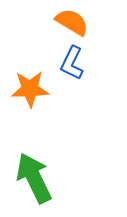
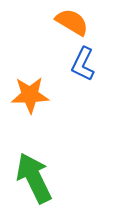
blue L-shape: moved 11 px right, 1 px down
orange star: moved 6 px down
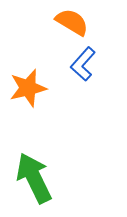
blue L-shape: rotated 16 degrees clockwise
orange star: moved 2 px left, 7 px up; rotated 12 degrees counterclockwise
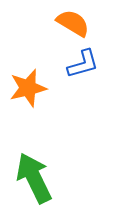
orange semicircle: moved 1 px right, 1 px down
blue L-shape: rotated 148 degrees counterclockwise
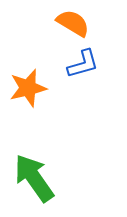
green arrow: rotated 9 degrees counterclockwise
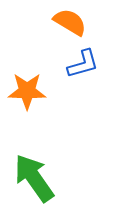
orange semicircle: moved 3 px left, 1 px up
orange star: moved 1 px left, 3 px down; rotated 15 degrees clockwise
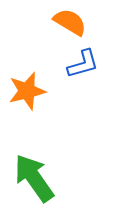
orange star: rotated 15 degrees counterclockwise
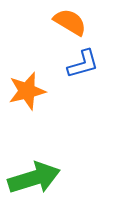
green arrow: rotated 108 degrees clockwise
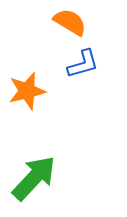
green arrow: rotated 30 degrees counterclockwise
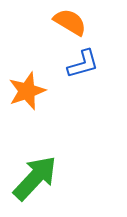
orange star: rotated 6 degrees counterclockwise
green arrow: moved 1 px right
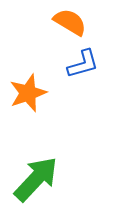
orange star: moved 1 px right, 2 px down
green arrow: moved 1 px right, 1 px down
